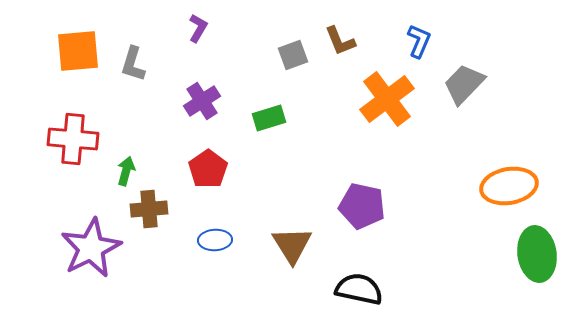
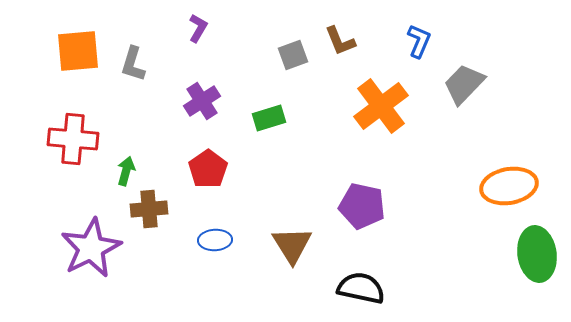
orange cross: moved 6 px left, 7 px down
black semicircle: moved 2 px right, 1 px up
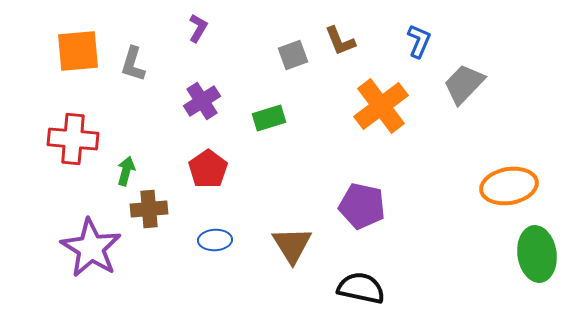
purple star: rotated 14 degrees counterclockwise
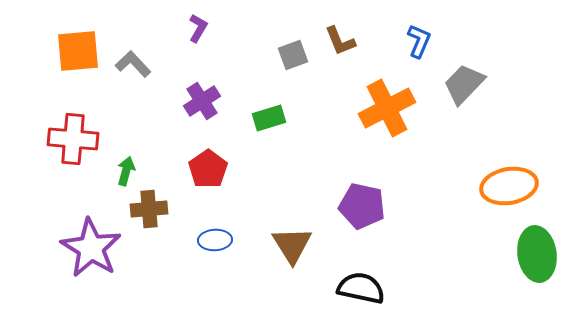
gray L-shape: rotated 120 degrees clockwise
orange cross: moved 6 px right, 2 px down; rotated 10 degrees clockwise
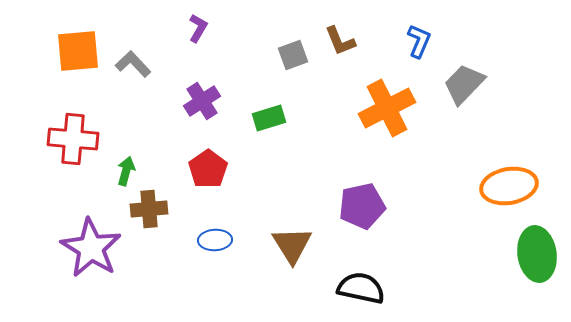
purple pentagon: rotated 24 degrees counterclockwise
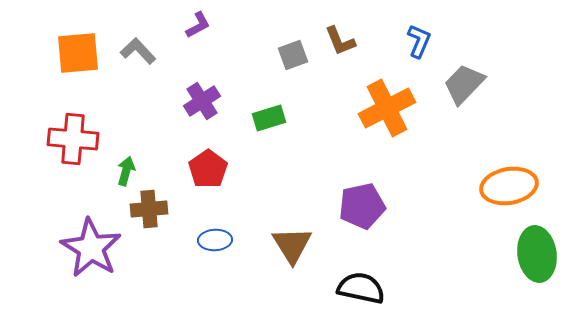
purple L-shape: moved 3 px up; rotated 32 degrees clockwise
orange square: moved 2 px down
gray L-shape: moved 5 px right, 13 px up
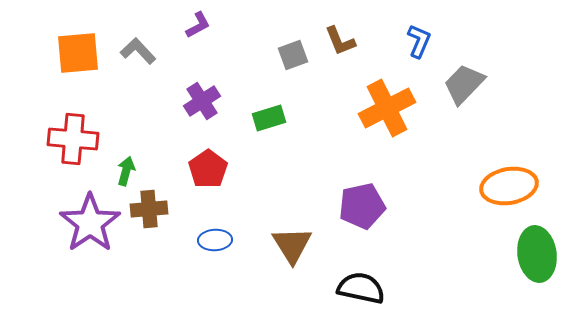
purple star: moved 1 px left, 25 px up; rotated 6 degrees clockwise
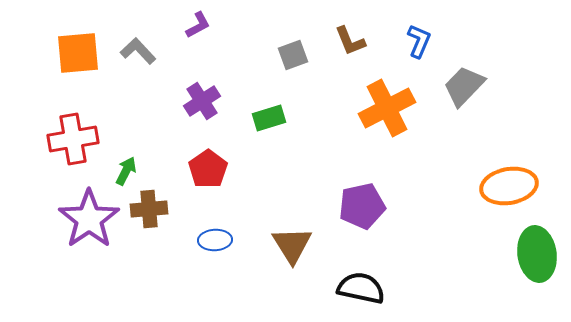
brown L-shape: moved 10 px right
gray trapezoid: moved 2 px down
red cross: rotated 15 degrees counterclockwise
green arrow: rotated 12 degrees clockwise
purple star: moved 1 px left, 4 px up
